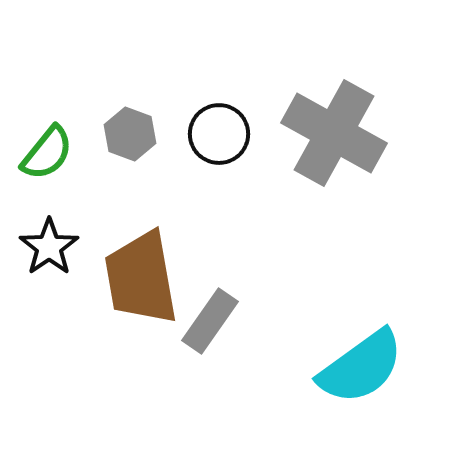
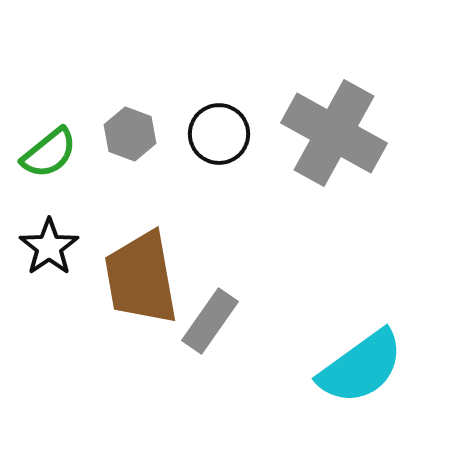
green semicircle: moved 2 px right; rotated 12 degrees clockwise
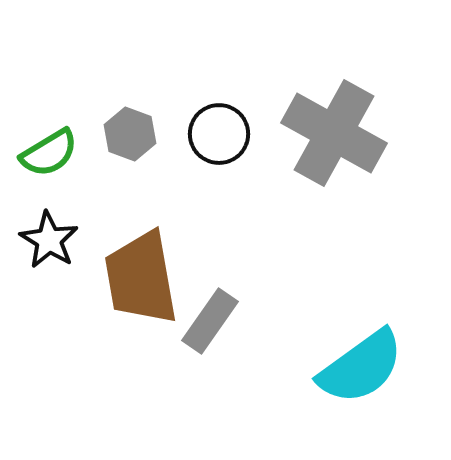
green semicircle: rotated 8 degrees clockwise
black star: moved 7 px up; rotated 6 degrees counterclockwise
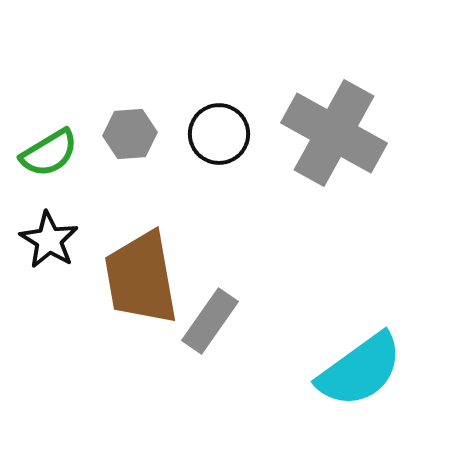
gray hexagon: rotated 24 degrees counterclockwise
cyan semicircle: moved 1 px left, 3 px down
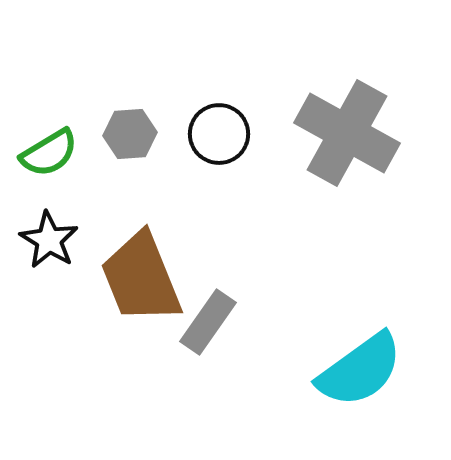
gray cross: moved 13 px right
brown trapezoid: rotated 12 degrees counterclockwise
gray rectangle: moved 2 px left, 1 px down
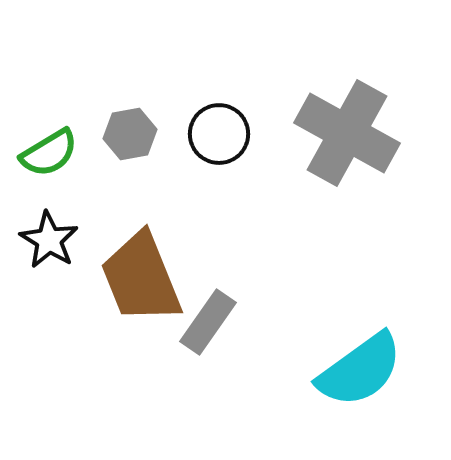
gray hexagon: rotated 6 degrees counterclockwise
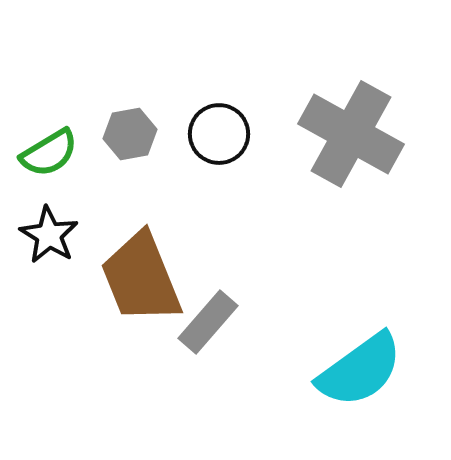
gray cross: moved 4 px right, 1 px down
black star: moved 5 px up
gray rectangle: rotated 6 degrees clockwise
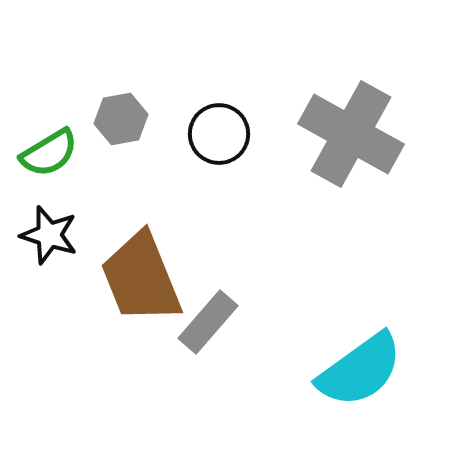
gray hexagon: moved 9 px left, 15 px up
black star: rotated 14 degrees counterclockwise
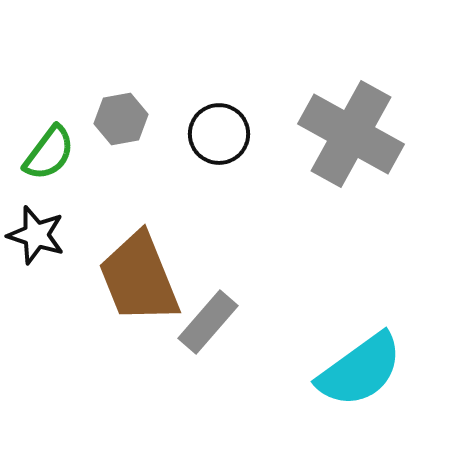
green semicircle: rotated 22 degrees counterclockwise
black star: moved 13 px left
brown trapezoid: moved 2 px left
